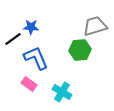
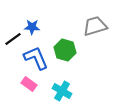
blue star: moved 1 px right
green hexagon: moved 15 px left; rotated 20 degrees clockwise
cyan cross: moved 1 px up
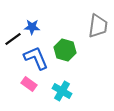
gray trapezoid: moved 3 px right; rotated 115 degrees clockwise
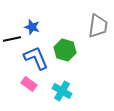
blue star: rotated 14 degrees clockwise
black line: moved 1 px left; rotated 24 degrees clockwise
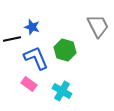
gray trapezoid: rotated 35 degrees counterclockwise
